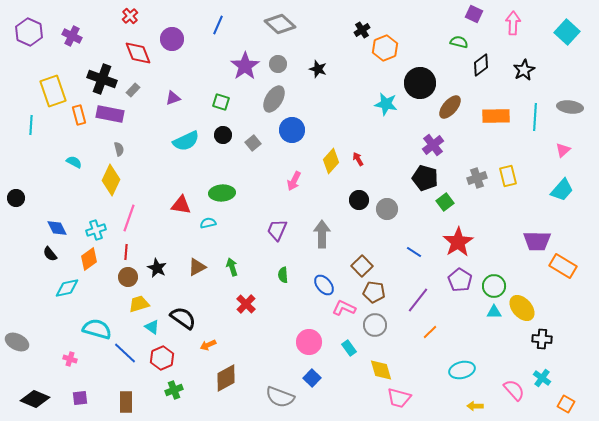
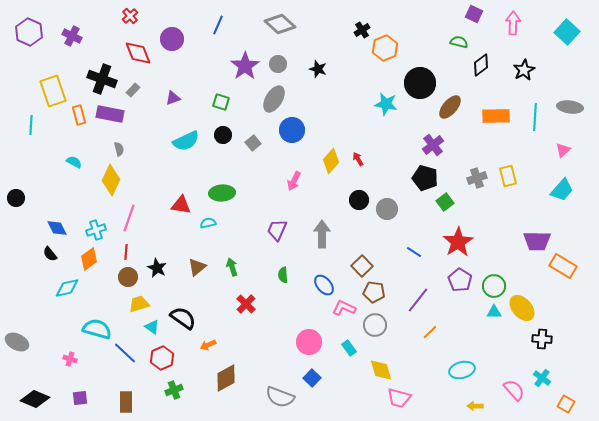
brown triangle at (197, 267): rotated 12 degrees counterclockwise
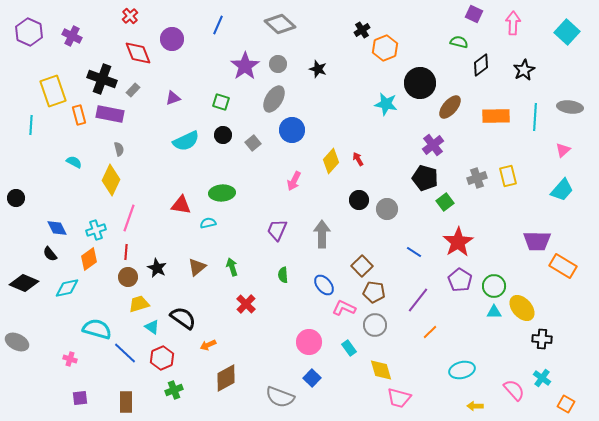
black diamond at (35, 399): moved 11 px left, 116 px up
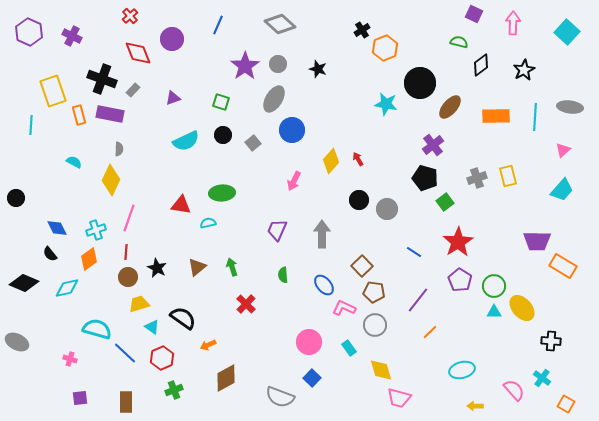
gray semicircle at (119, 149): rotated 16 degrees clockwise
black cross at (542, 339): moved 9 px right, 2 px down
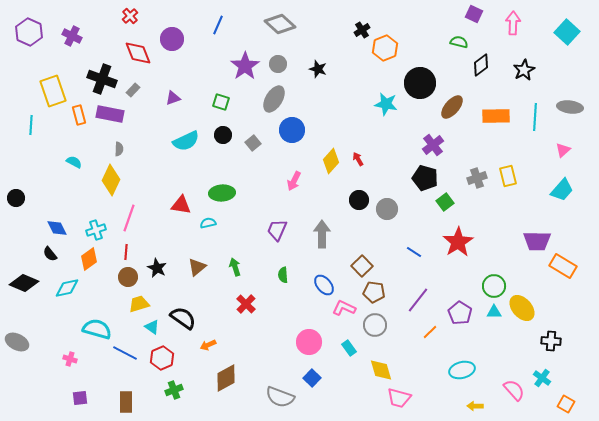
brown ellipse at (450, 107): moved 2 px right
green arrow at (232, 267): moved 3 px right
purple pentagon at (460, 280): moved 33 px down
blue line at (125, 353): rotated 15 degrees counterclockwise
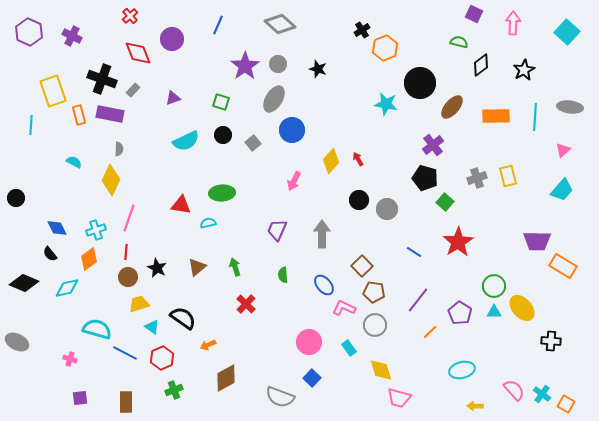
green square at (445, 202): rotated 12 degrees counterclockwise
cyan cross at (542, 378): moved 16 px down
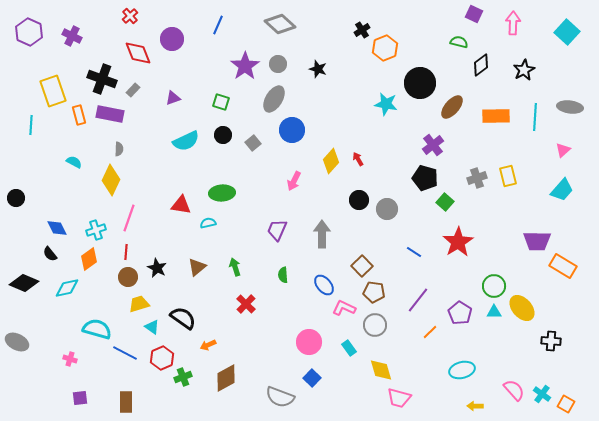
green cross at (174, 390): moved 9 px right, 13 px up
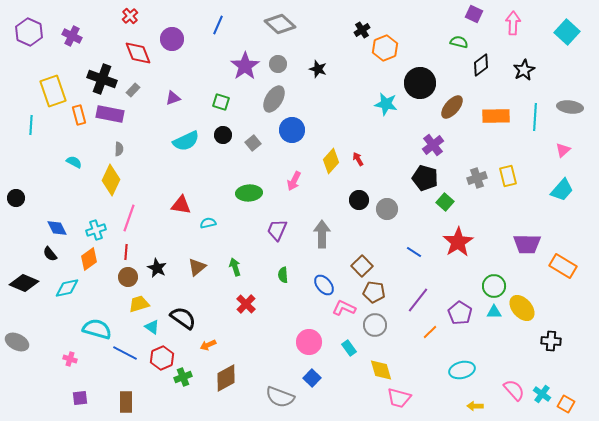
green ellipse at (222, 193): moved 27 px right
purple trapezoid at (537, 241): moved 10 px left, 3 px down
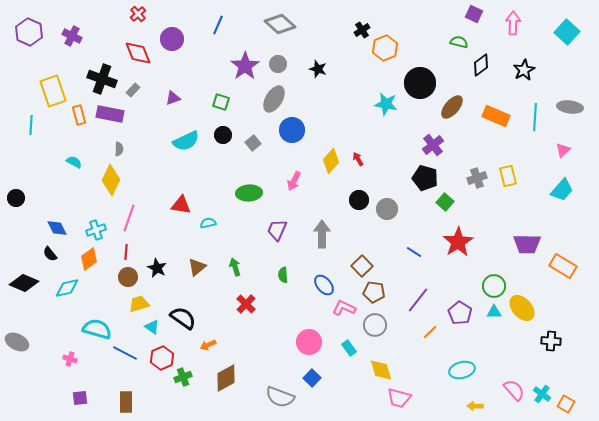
red cross at (130, 16): moved 8 px right, 2 px up
orange rectangle at (496, 116): rotated 24 degrees clockwise
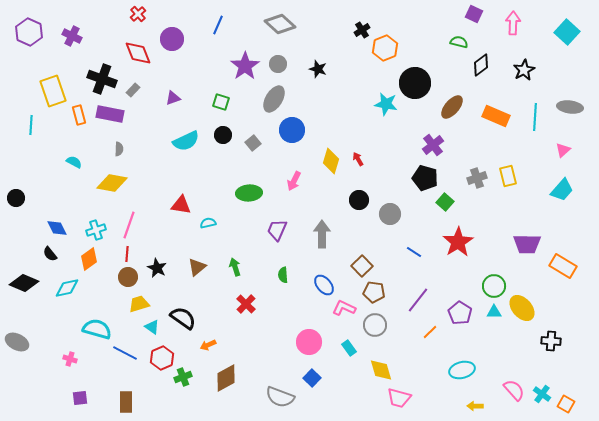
black circle at (420, 83): moved 5 px left
yellow diamond at (331, 161): rotated 25 degrees counterclockwise
yellow diamond at (111, 180): moved 1 px right, 3 px down; rotated 76 degrees clockwise
gray circle at (387, 209): moved 3 px right, 5 px down
pink line at (129, 218): moved 7 px down
red line at (126, 252): moved 1 px right, 2 px down
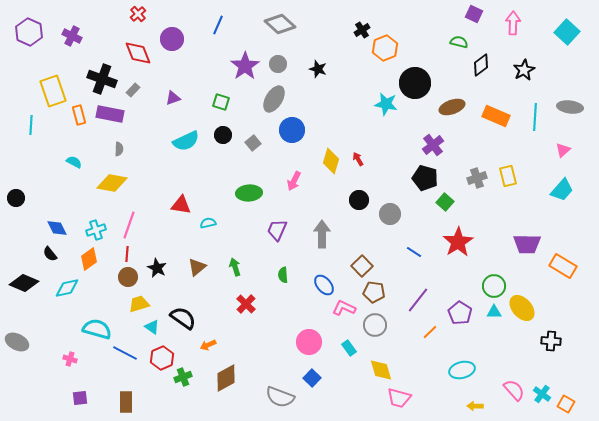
brown ellipse at (452, 107): rotated 30 degrees clockwise
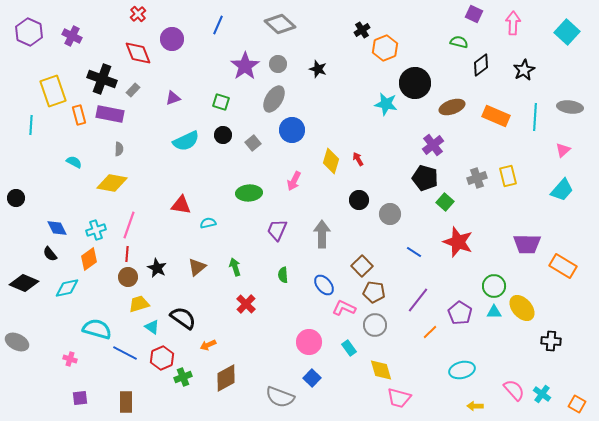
red star at (458, 242): rotated 20 degrees counterclockwise
orange square at (566, 404): moved 11 px right
